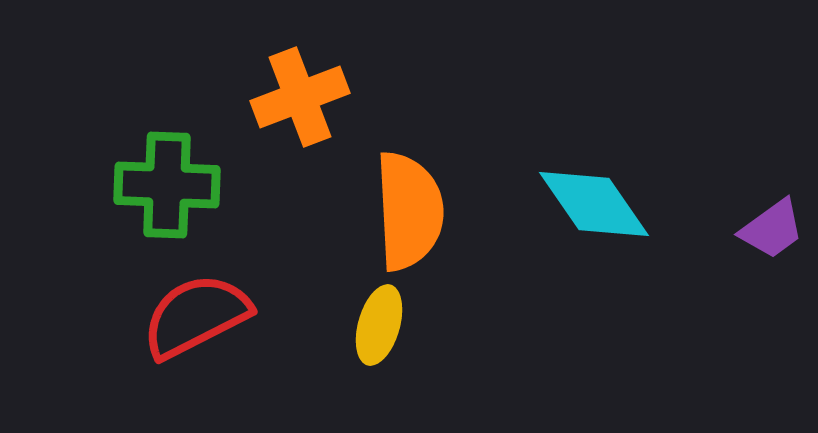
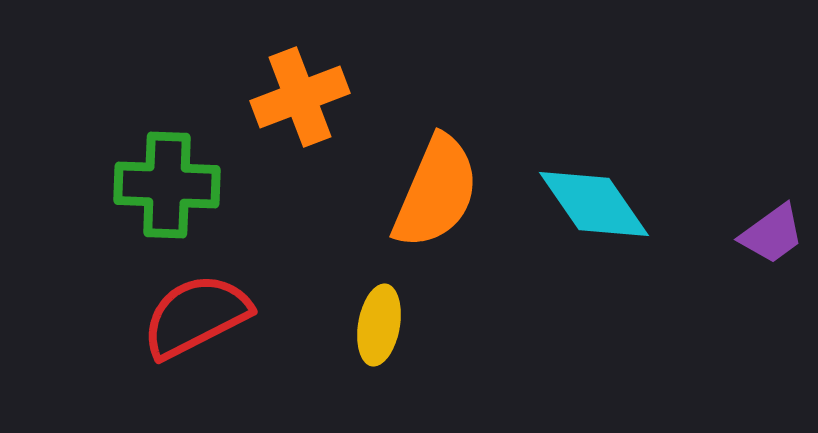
orange semicircle: moved 27 px right, 19 px up; rotated 26 degrees clockwise
purple trapezoid: moved 5 px down
yellow ellipse: rotated 6 degrees counterclockwise
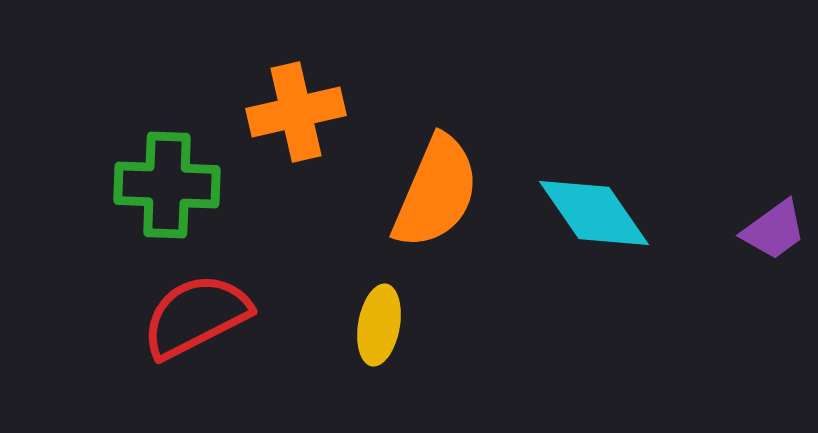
orange cross: moved 4 px left, 15 px down; rotated 8 degrees clockwise
cyan diamond: moved 9 px down
purple trapezoid: moved 2 px right, 4 px up
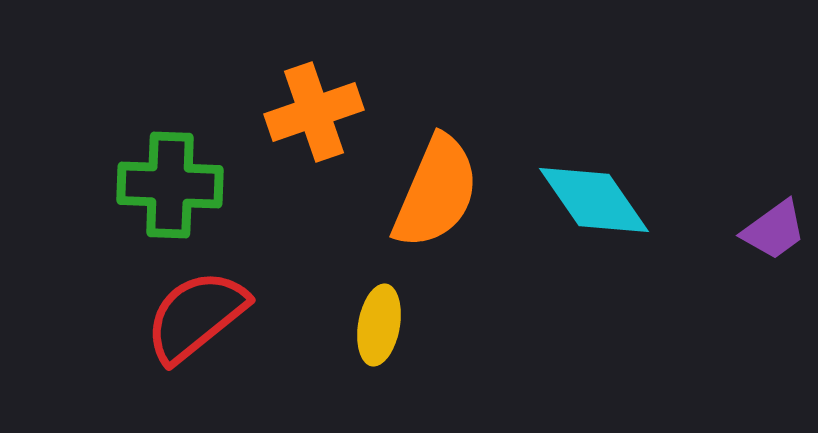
orange cross: moved 18 px right; rotated 6 degrees counterclockwise
green cross: moved 3 px right
cyan diamond: moved 13 px up
red semicircle: rotated 12 degrees counterclockwise
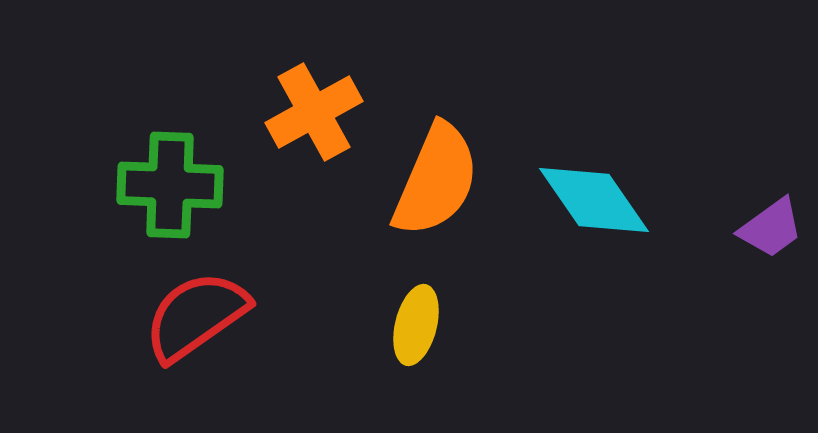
orange cross: rotated 10 degrees counterclockwise
orange semicircle: moved 12 px up
purple trapezoid: moved 3 px left, 2 px up
red semicircle: rotated 4 degrees clockwise
yellow ellipse: moved 37 px right; rotated 4 degrees clockwise
